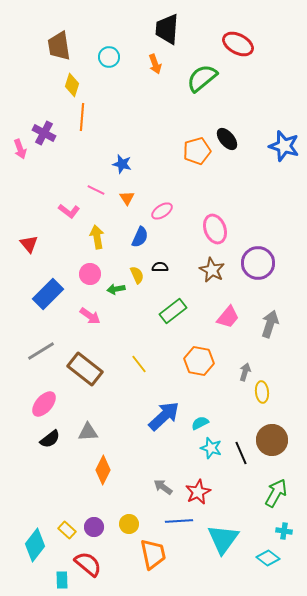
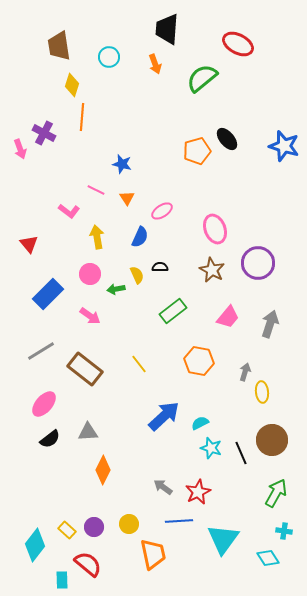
cyan diamond at (268, 558): rotated 20 degrees clockwise
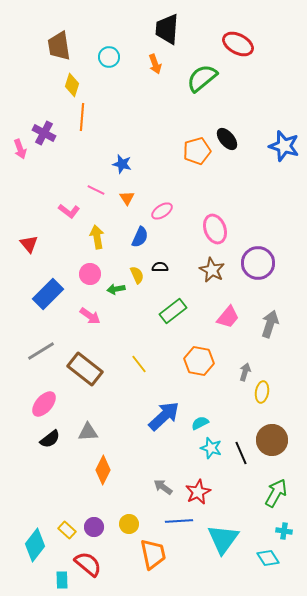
yellow ellipse at (262, 392): rotated 15 degrees clockwise
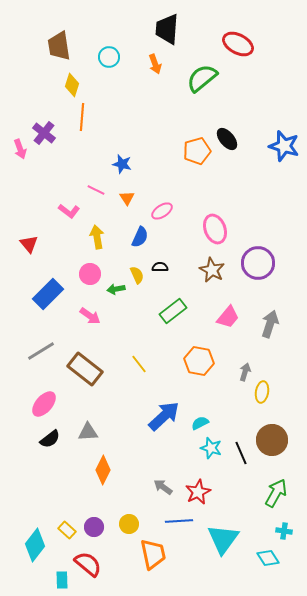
purple cross at (44, 133): rotated 10 degrees clockwise
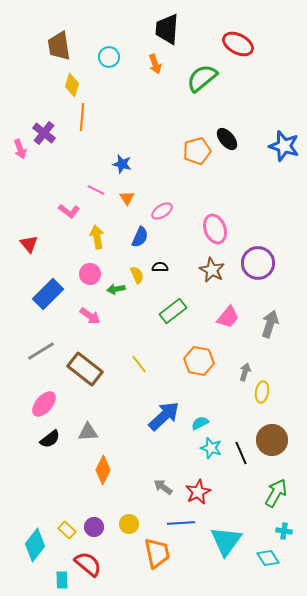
blue line at (179, 521): moved 2 px right, 2 px down
cyan triangle at (223, 539): moved 3 px right, 2 px down
orange trapezoid at (153, 554): moved 4 px right, 1 px up
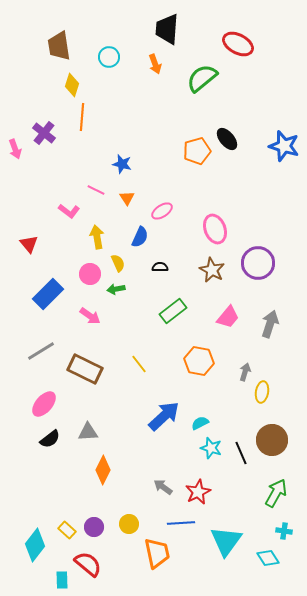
pink arrow at (20, 149): moved 5 px left
yellow semicircle at (137, 275): moved 19 px left, 12 px up
brown rectangle at (85, 369): rotated 12 degrees counterclockwise
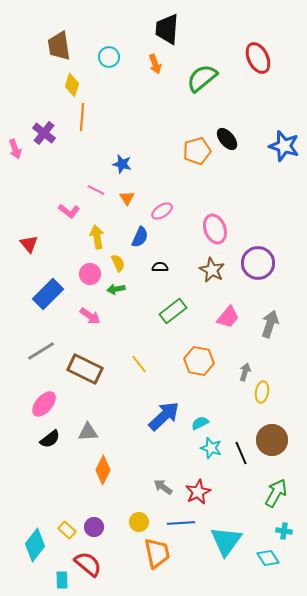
red ellipse at (238, 44): moved 20 px right, 14 px down; rotated 36 degrees clockwise
yellow circle at (129, 524): moved 10 px right, 2 px up
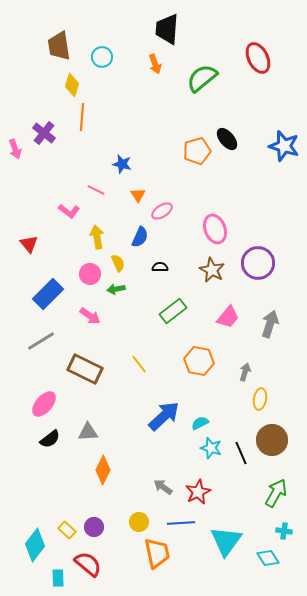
cyan circle at (109, 57): moved 7 px left
orange triangle at (127, 198): moved 11 px right, 3 px up
gray line at (41, 351): moved 10 px up
yellow ellipse at (262, 392): moved 2 px left, 7 px down
cyan rectangle at (62, 580): moved 4 px left, 2 px up
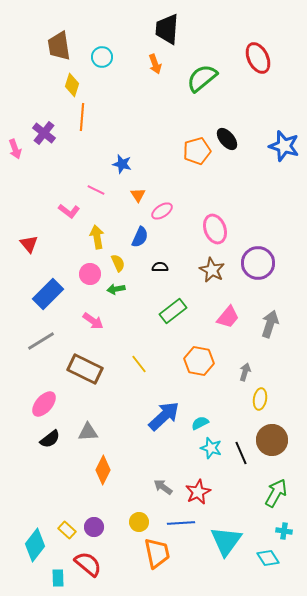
pink arrow at (90, 316): moved 3 px right, 5 px down
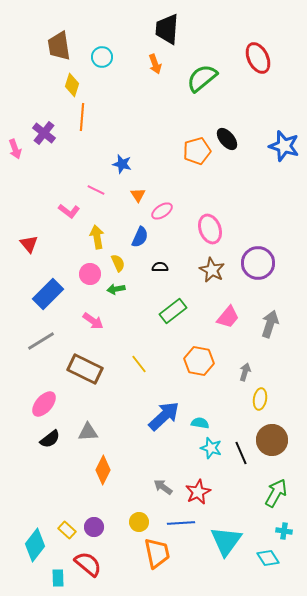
pink ellipse at (215, 229): moved 5 px left
cyan semicircle at (200, 423): rotated 36 degrees clockwise
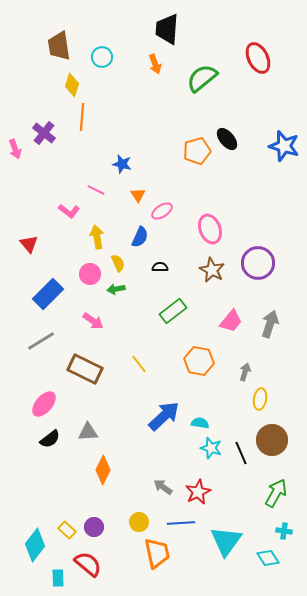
pink trapezoid at (228, 317): moved 3 px right, 4 px down
